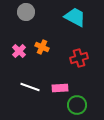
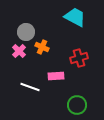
gray circle: moved 20 px down
pink rectangle: moved 4 px left, 12 px up
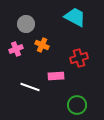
gray circle: moved 8 px up
orange cross: moved 2 px up
pink cross: moved 3 px left, 2 px up; rotated 24 degrees clockwise
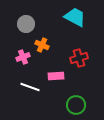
pink cross: moved 7 px right, 8 px down
green circle: moved 1 px left
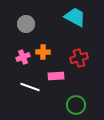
orange cross: moved 1 px right, 7 px down; rotated 24 degrees counterclockwise
